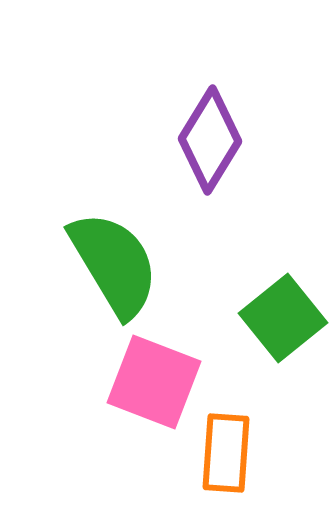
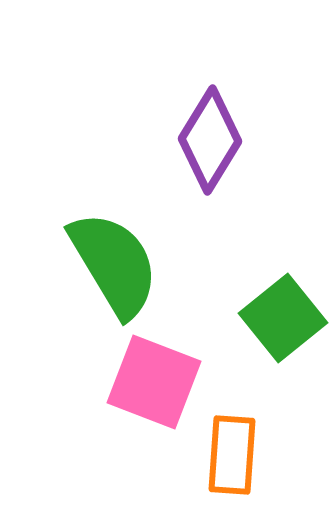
orange rectangle: moved 6 px right, 2 px down
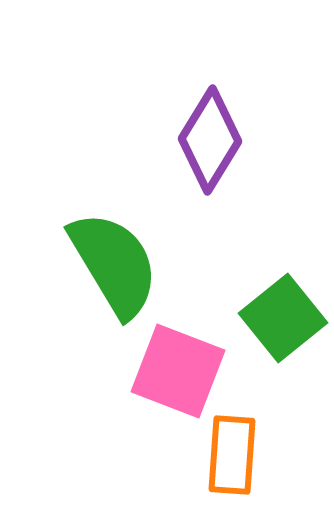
pink square: moved 24 px right, 11 px up
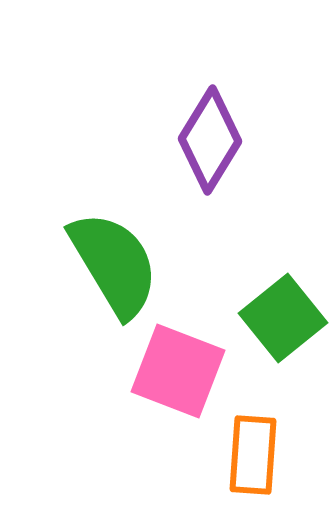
orange rectangle: moved 21 px right
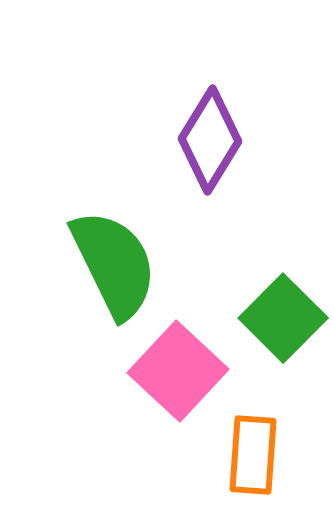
green semicircle: rotated 5 degrees clockwise
green square: rotated 6 degrees counterclockwise
pink square: rotated 22 degrees clockwise
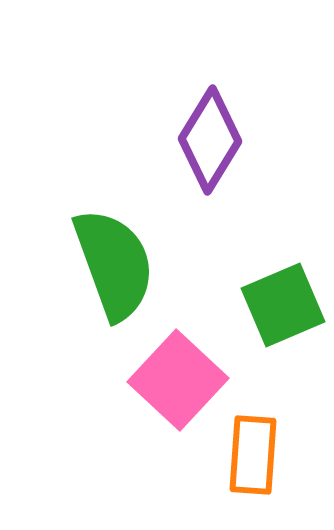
green semicircle: rotated 6 degrees clockwise
green square: moved 13 px up; rotated 22 degrees clockwise
pink square: moved 9 px down
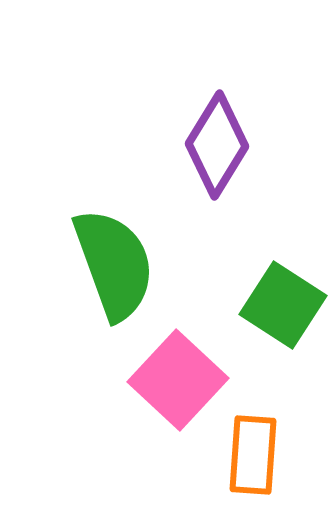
purple diamond: moved 7 px right, 5 px down
green square: rotated 34 degrees counterclockwise
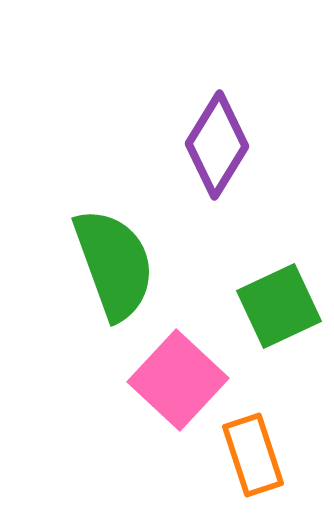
green square: moved 4 px left, 1 px down; rotated 32 degrees clockwise
orange rectangle: rotated 22 degrees counterclockwise
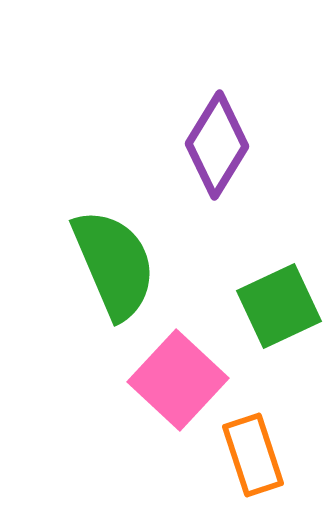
green semicircle: rotated 3 degrees counterclockwise
